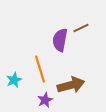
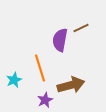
orange line: moved 1 px up
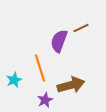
purple semicircle: moved 1 px left, 1 px down; rotated 10 degrees clockwise
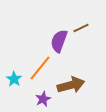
orange line: rotated 56 degrees clockwise
cyan star: moved 1 px up; rotated 14 degrees counterclockwise
purple star: moved 2 px left, 1 px up
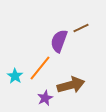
cyan star: moved 1 px right, 3 px up
purple star: moved 2 px right, 1 px up
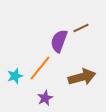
cyan star: rotated 21 degrees clockwise
brown arrow: moved 11 px right, 8 px up
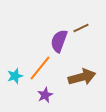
purple star: moved 3 px up
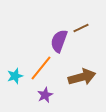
orange line: moved 1 px right
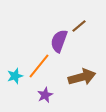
brown line: moved 2 px left, 2 px up; rotated 14 degrees counterclockwise
orange line: moved 2 px left, 2 px up
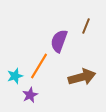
brown line: moved 7 px right; rotated 28 degrees counterclockwise
orange line: rotated 8 degrees counterclockwise
purple star: moved 15 px left
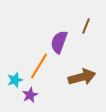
purple semicircle: moved 1 px down
cyan star: moved 4 px down
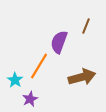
cyan star: rotated 21 degrees counterclockwise
purple star: moved 4 px down
